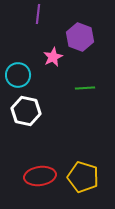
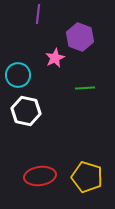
pink star: moved 2 px right, 1 px down
yellow pentagon: moved 4 px right
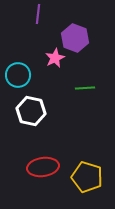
purple hexagon: moved 5 px left, 1 px down
white hexagon: moved 5 px right
red ellipse: moved 3 px right, 9 px up
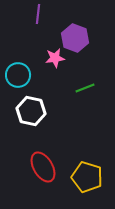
pink star: rotated 18 degrees clockwise
green line: rotated 18 degrees counterclockwise
red ellipse: rotated 68 degrees clockwise
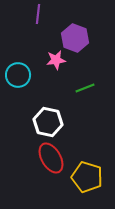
pink star: moved 1 px right, 2 px down
white hexagon: moved 17 px right, 11 px down
red ellipse: moved 8 px right, 9 px up
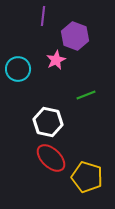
purple line: moved 5 px right, 2 px down
purple hexagon: moved 2 px up
pink star: rotated 18 degrees counterclockwise
cyan circle: moved 6 px up
green line: moved 1 px right, 7 px down
red ellipse: rotated 16 degrees counterclockwise
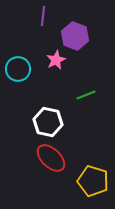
yellow pentagon: moved 6 px right, 4 px down
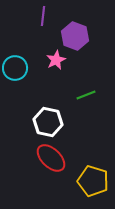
cyan circle: moved 3 px left, 1 px up
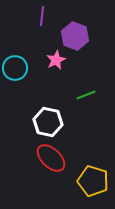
purple line: moved 1 px left
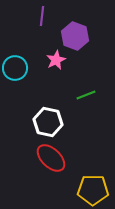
yellow pentagon: moved 9 px down; rotated 16 degrees counterclockwise
